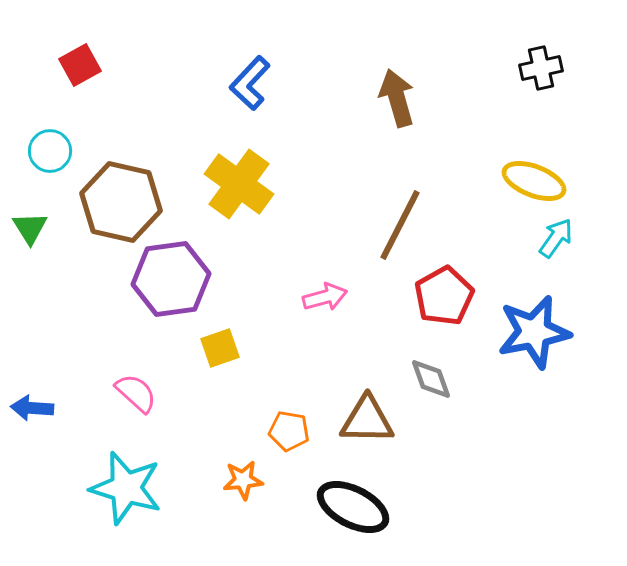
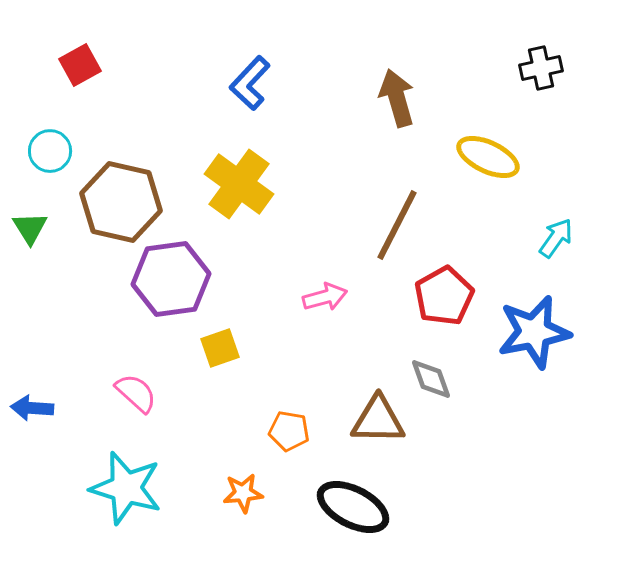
yellow ellipse: moved 46 px left, 24 px up; rotated 4 degrees clockwise
brown line: moved 3 px left
brown triangle: moved 11 px right
orange star: moved 13 px down
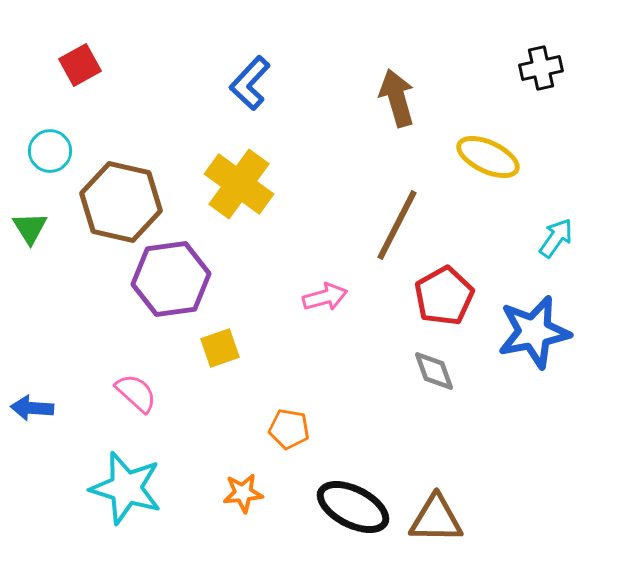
gray diamond: moved 3 px right, 8 px up
brown triangle: moved 58 px right, 99 px down
orange pentagon: moved 2 px up
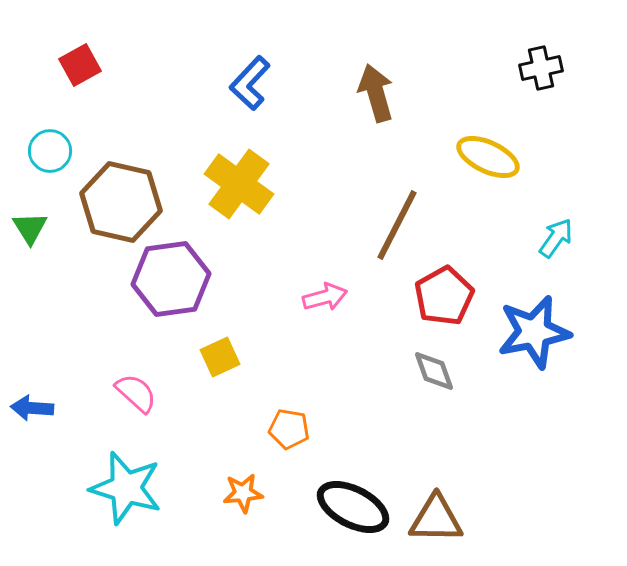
brown arrow: moved 21 px left, 5 px up
yellow square: moved 9 px down; rotated 6 degrees counterclockwise
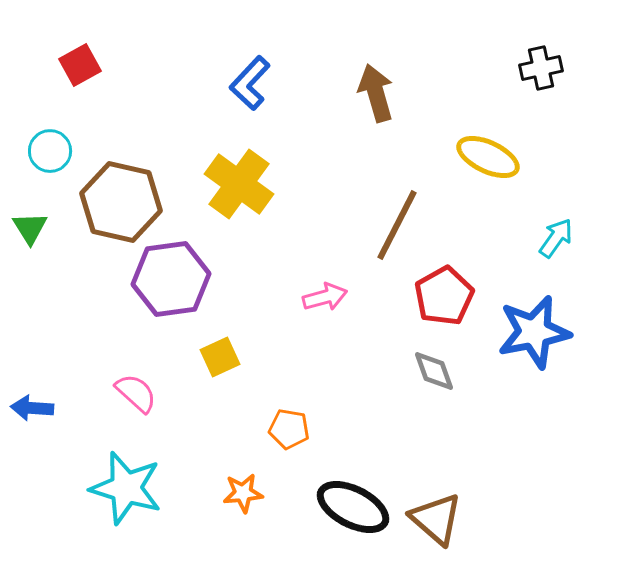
brown triangle: rotated 40 degrees clockwise
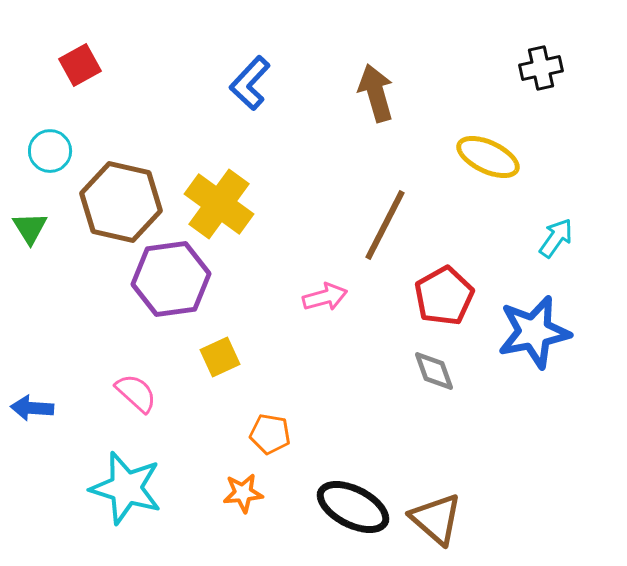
yellow cross: moved 20 px left, 20 px down
brown line: moved 12 px left
orange pentagon: moved 19 px left, 5 px down
